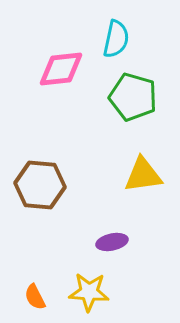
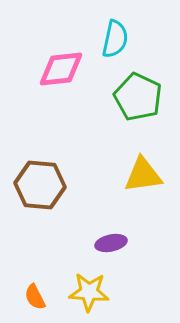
cyan semicircle: moved 1 px left
green pentagon: moved 5 px right; rotated 9 degrees clockwise
purple ellipse: moved 1 px left, 1 px down
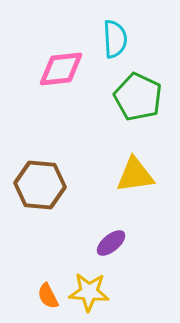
cyan semicircle: rotated 15 degrees counterclockwise
yellow triangle: moved 8 px left
purple ellipse: rotated 28 degrees counterclockwise
orange semicircle: moved 13 px right, 1 px up
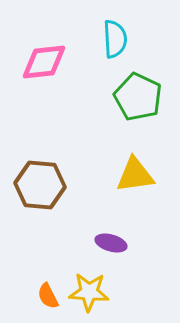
pink diamond: moved 17 px left, 7 px up
purple ellipse: rotated 56 degrees clockwise
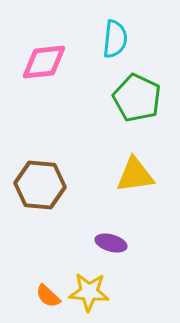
cyan semicircle: rotated 9 degrees clockwise
green pentagon: moved 1 px left, 1 px down
orange semicircle: rotated 20 degrees counterclockwise
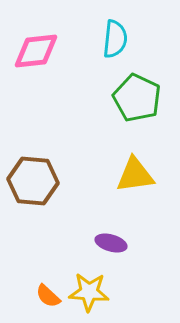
pink diamond: moved 8 px left, 11 px up
brown hexagon: moved 7 px left, 4 px up
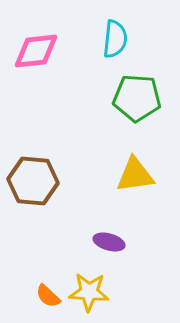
green pentagon: rotated 21 degrees counterclockwise
purple ellipse: moved 2 px left, 1 px up
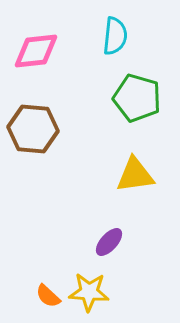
cyan semicircle: moved 3 px up
green pentagon: rotated 12 degrees clockwise
brown hexagon: moved 52 px up
purple ellipse: rotated 64 degrees counterclockwise
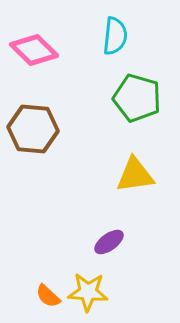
pink diamond: moved 2 px left, 1 px up; rotated 51 degrees clockwise
purple ellipse: rotated 12 degrees clockwise
yellow star: moved 1 px left
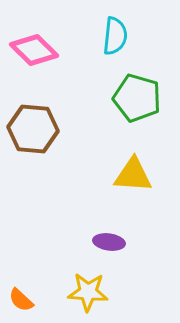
yellow triangle: moved 2 px left; rotated 12 degrees clockwise
purple ellipse: rotated 44 degrees clockwise
orange semicircle: moved 27 px left, 4 px down
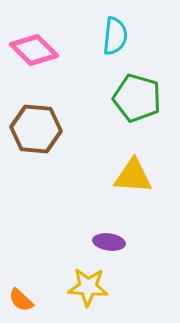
brown hexagon: moved 3 px right
yellow triangle: moved 1 px down
yellow star: moved 5 px up
